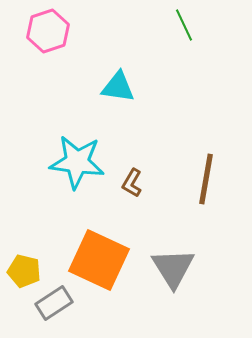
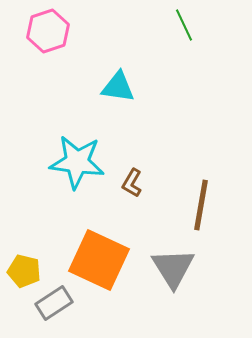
brown line: moved 5 px left, 26 px down
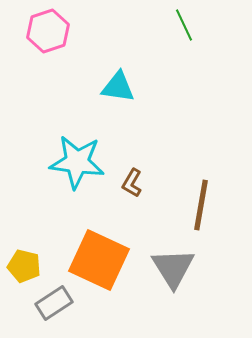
yellow pentagon: moved 5 px up
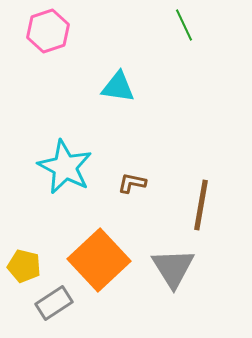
cyan star: moved 12 px left, 5 px down; rotated 20 degrees clockwise
brown L-shape: rotated 72 degrees clockwise
orange square: rotated 22 degrees clockwise
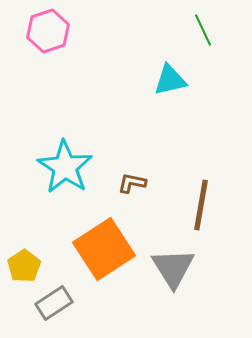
green line: moved 19 px right, 5 px down
cyan triangle: moved 52 px right, 7 px up; rotated 21 degrees counterclockwise
cyan star: rotated 6 degrees clockwise
orange square: moved 5 px right, 11 px up; rotated 10 degrees clockwise
yellow pentagon: rotated 24 degrees clockwise
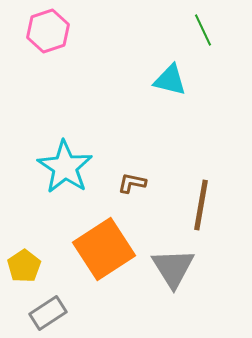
cyan triangle: rotated 27 degrees clockwise
gray rectangle: moved 6 px left, 10 px down
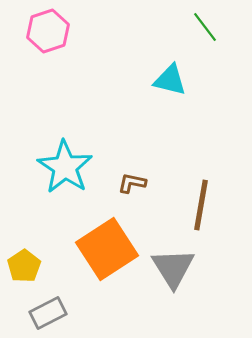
green line: moved 2 px right, 3 px up; rotated 12 degrees counterclockwise
orange square: moved 3 px right
gray rectangle: rotated 6 degrees clockwise
